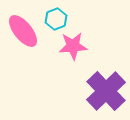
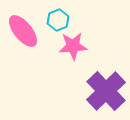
cyan hexagon: moved 2 px right, 1 px down
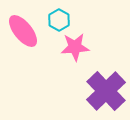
cyan hexagon: moved 1 px right; rotated 10 degrees counterclockwise
pink star: moved 2 px right, 1 px down
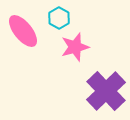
cyan hexagon: moved 2 px up
pink star: rotated 12 degrees counterclockwise
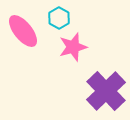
pink star: moved 2 px left
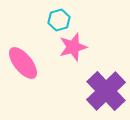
cyan hexagon: moved 2 px down; rotated 15 degrees clockwise
pink ellipse: moved 32 px down
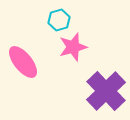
pink ellipse: moved 1 px up
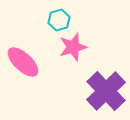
pink ellipse: rotated 8 degrees counterclockwise
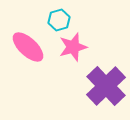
pink ellipse: moved 5 px right, 15 px up
purple cross: moved 5 px up
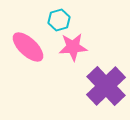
pink star: rotated 12 degrees clockwise
